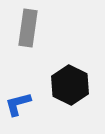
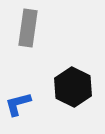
black hexagon: moved 3 px right, 2 px down
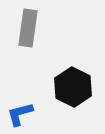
blue L-shape: moved 2 px right, 10 px down
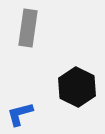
black hexagon: moved 4 px right
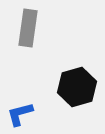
black hexagon: rotated 18 degrees clockwise
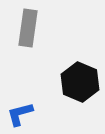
black hexagon: moved 3 px right, 5 px up; rotated 21 degrees counterclockwise
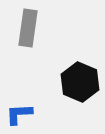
blue L-shape: moved 1 px left; rotated 12 degrees clockwise
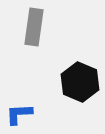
gray rectangle: moved 6 px right, 1 px up
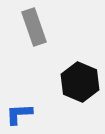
gray rectangle: rotated 27 degrees counterclockwise
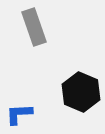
black hexagon: moved 1 px right, 10 px down
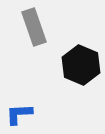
black hexagon: moved 27 px up
